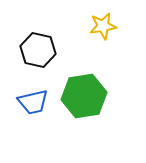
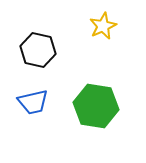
yellow star: rotated 16 degrees counterclockwise
green hexagon: moved 12 px right, 10 px down; rotated 18 degrees clockwise
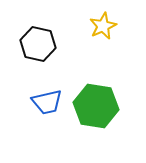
black hexagon: moved 6 px up
blue trapezoid: moved 14 px right
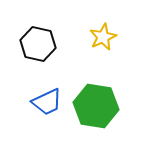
yellow star: moved 11 px down
blue trapezoid: rotated 12 degrees counterclockwise
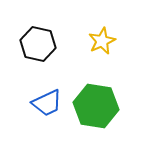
yellow star: moved 1 px left, 4 px down
blue trapezoid: moved 1 px down
